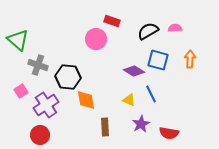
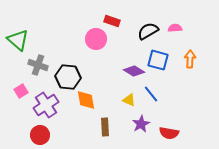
blue line: rotated 12 degrees counterclockwise
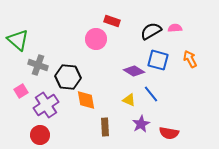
black semicircle: moved 3 px right
orange arrow: rotated 30 degrees counterclockwise
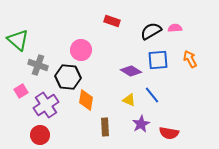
pink circle: moved 15 px left, 11 px down
blue square: rotated 20 degrees counterclockwise
purple diamond: moved 3 px left
blue line: moved 1 px right, 1 px down
orange diamond: rotated 20 degrees clockwise
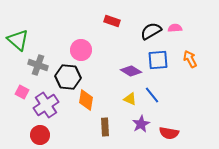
pink square: moved 1 px right, 1 px down; rotated 32 degrees counterclockwise
yellow triangle: moved 1 px right, 1 px up
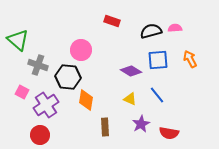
black semicircle: rotated 15 degrees clockwise
blue line: moved 5 px right
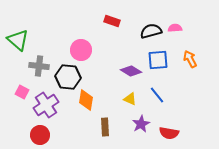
gray cross: moved 1 px right, 1 px down; rotated 12 degrees counterclockwise
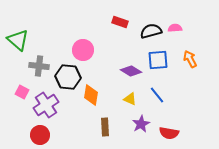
red rectangle: moved 8 px right, 1 px down
pink circle: moved 2 px right
orange diamond: moved 5 px right, 5 px up
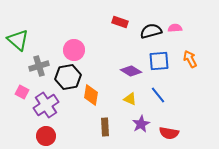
pink circle: moved 9 px left
blue square: moved 1 px right, 1 px down
gray cross: rotated 24 degrees counterclockwise
black hexagon: rotated 15 degrees counterclockwise
blue line: moved 1 px right
red circle: moved 6 px right, 1 px down
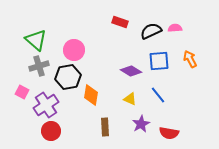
black semicircle: rotated 10 degrees counterclockwise
green triangle: moved 18 px right
red circle: moved 5 px right, 5 px up
